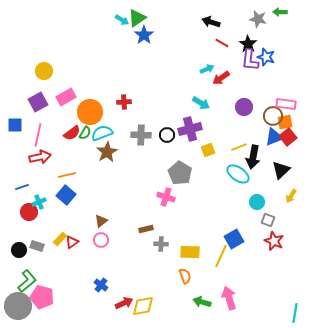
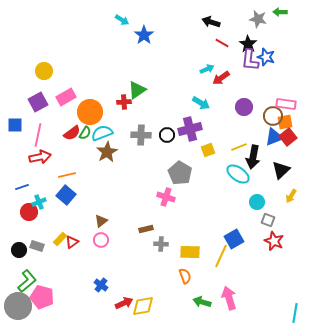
green triangle at (137, 18): moved 72 px down
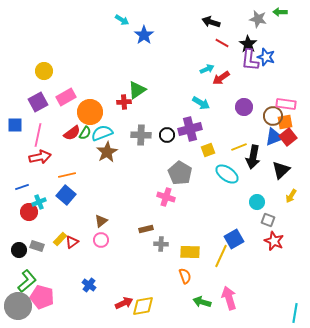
cyan ellipse at (238, 174): moved 11 px left
blue cross at (101, 285): moved 12 px left
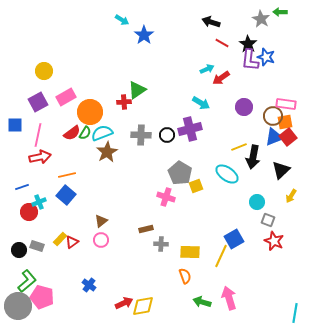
gray star at (258, 19): moved 3 px right; rotated 18 degrees clockwise
yellow square at (208, 150): moved 12 px left, 36 px down
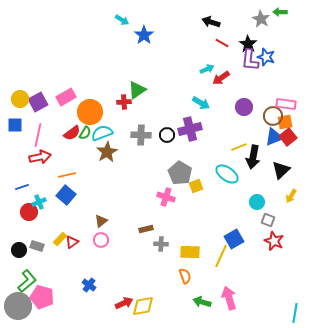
yellow circle at (44, 71): moved 24 px left, 28 px down
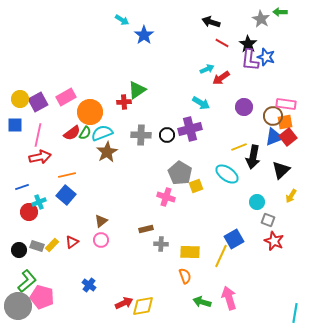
yellow rectangle at (60, 239): moved 8 px left, 6 px down
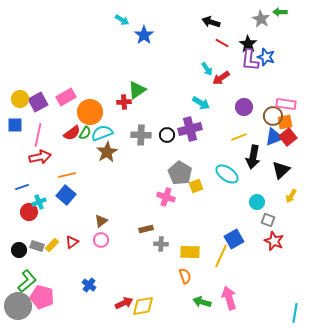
cyan arrow at (207, 69): rotated 80 degrees clockwise
yellow line at (239, 147): moved 10 px up
